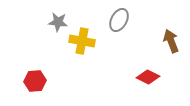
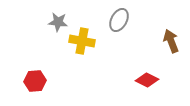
red diamond: moved 1 px left, 3 px down
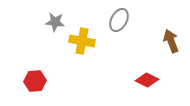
gray star: moved 3 px left
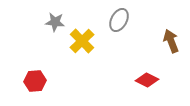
yellow cross: rotated 35 degrees clockwise
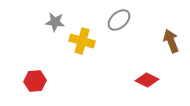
gray ellipse: rotated 20 degrees clockwise
yellow cross: rotated 30 degrees counterclockwise
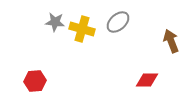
gray ellipse: moved 1 px left, 2 px down
yellow cross: moved 12 px up
red diamond: rotated 25 degrees counterclockwise
